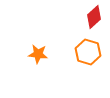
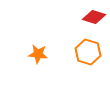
red diamond: rotated 60 degrees clockwise
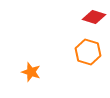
orange star: moved 7 px left, 18 px down; rotated 12 degrees clockwise
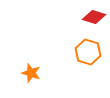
orange star: moved 1 px down
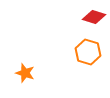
orange star: moved 6 px left
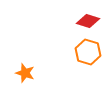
red diamond: moved 6 px left, 4 px down
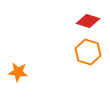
orange star: moved 7 px left, 1 px up; rotated 12 degrees counterclockwise
